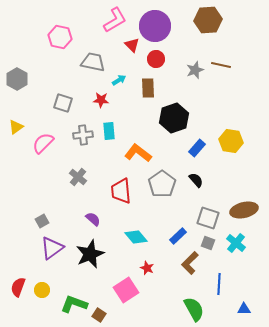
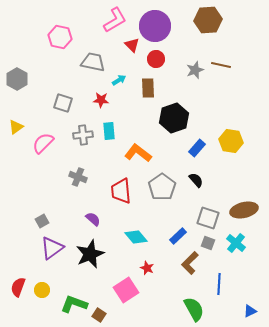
gray cross at (78, 177): rotated 18 degrees counterclockwise
gray pentagon at (162, 184): moved 3 px down
blue triangle at (244, 309): moved 6 px right, 2 px down; rotated 24 degrees counterclockwise
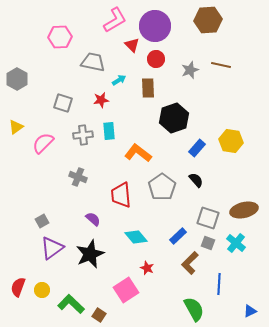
pink hexagon at (60, 37): rotated 15 degrees counterclockwise
gray star at (195, 70): moved 5 px left
red star at (101, 100): rotated 14 degrees counterclockwise
red trapezoid at (121, 191): moved 4 px down
green L-shape at (74, 304): moved 3 px left; rotated 24 degrees clockwise
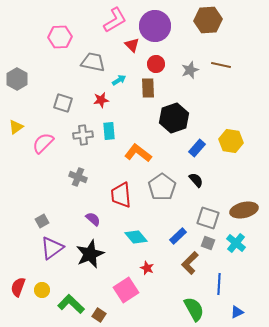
red circle at (156, 59): moved 5 px down
blue triangle at (250, 311): moved 13 px left, 1 px down
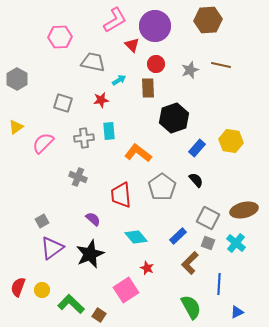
gray cross at (83, 135): moved 1 px right, 3 px down
gray square at (208, 218): rotated 10 degrees clockwise
green semicircle at (194, 309): moved 3 px left, 2 px up
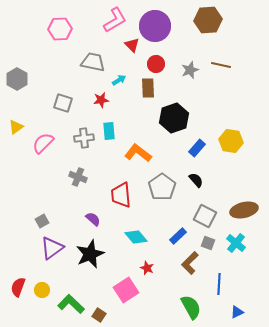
pink hexagon at (60, 37): moved 8 px up
gray square at (208, 218): moved 3 px left, 2 px up
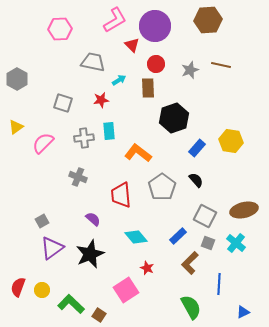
blue triangle at (237, 312): moved 6 px right
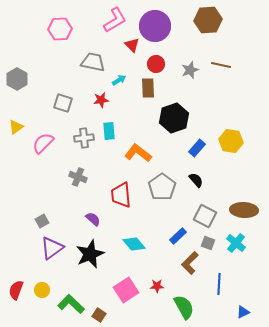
brown ellipse at (244, 210): rotated 16 degrees clockwise
cyan diamond at (136, 237): moved 2 px left, 7 px down
red star at (147, 268): moved 10 px right, 18 px down; rotated 24 degrees counterclockwise
red semicircle at (18, 287): moved 2 px left, 3 px down
green semicircle at (191, 307): moved 7 px left
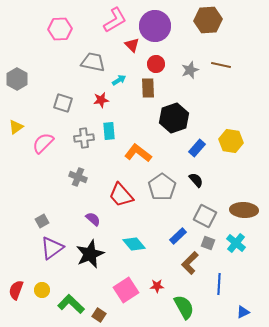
red trapezoid at (121, 195): rotated 36 degrees counterclockwise
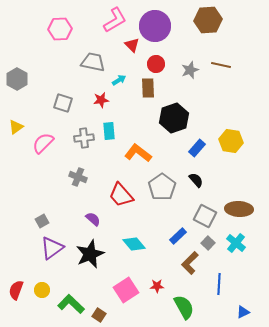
brown ellipse at (244, 210): moved 5 px left, 1 px up
gray square at (208, 243): rotated 24 degrees clockwise
